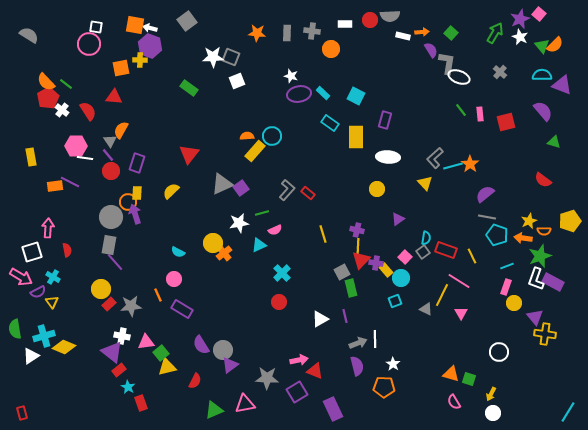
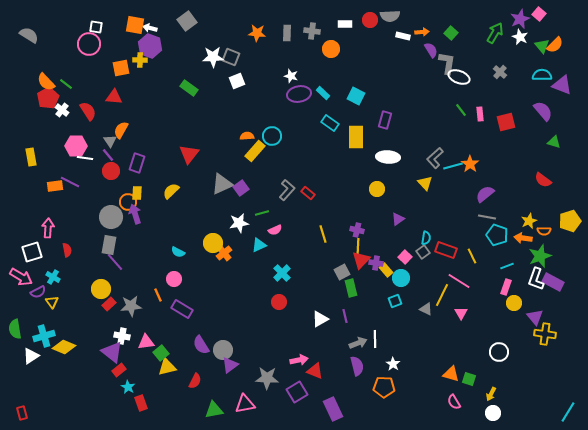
green triangle at (214, 410): rotated 12 degrees clockwise
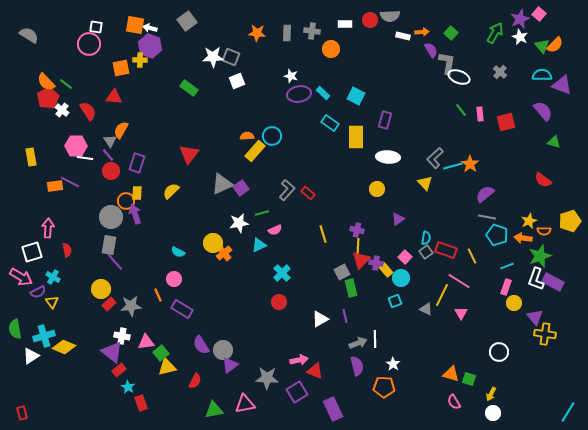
orange circle at (128, 202): moved 2 px left, 1 px up
gray square at (423, 252): moved 3 px right
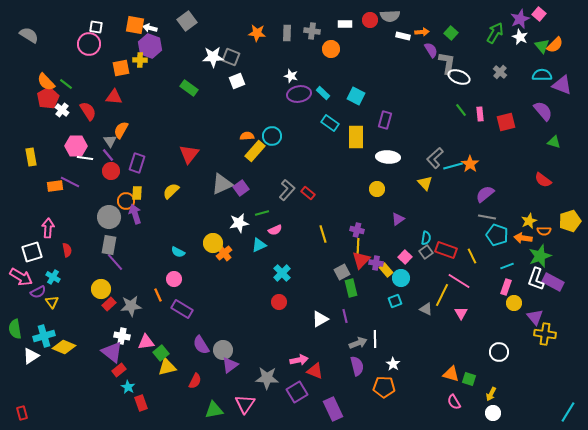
gray circle at (111, 217): moved 2 px left
pink triangle at (245, 404): rotated 45 degrees counterclockwise
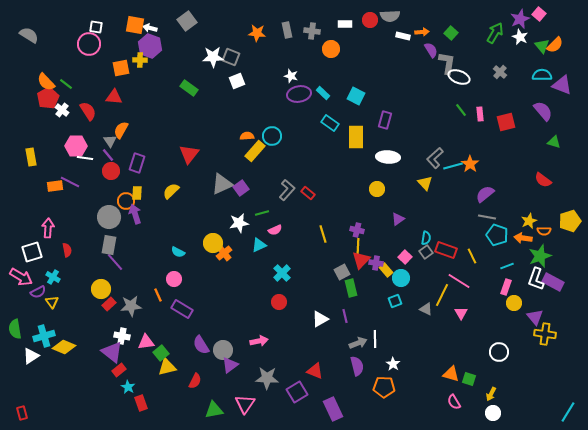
gray rectangle at (287, 33): moved 3 px up; rotated 14 degrees counterclockwise
pink arrow at (299, 360): moved 40 px left, 19 px up
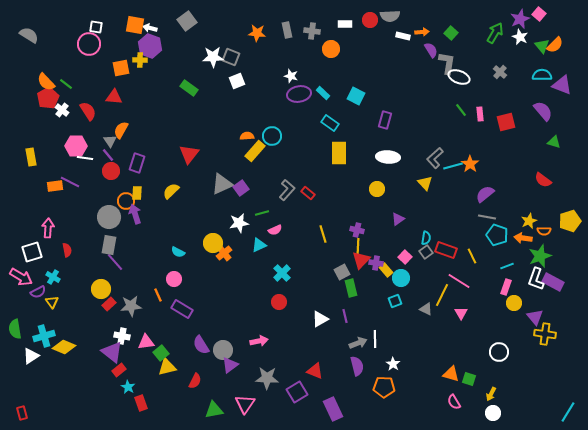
yellow rectangle at (356, 137): moved 17 px left, 16 px down
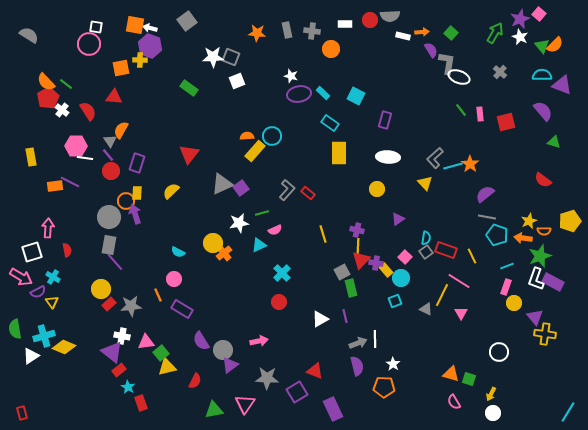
purple semicircle at (201, 345): moved 4 px up
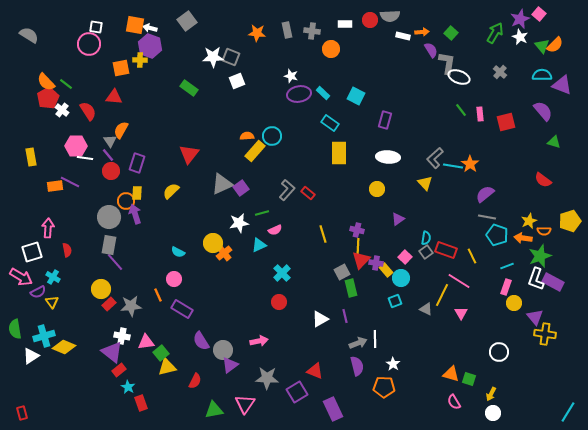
cyan line at (453, 166): rotated 24 degrees clockwise
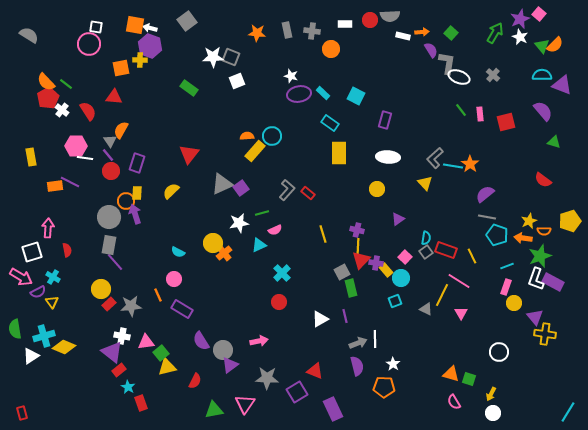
gray cross at (500, 72): moved 7 px left, 3 px down
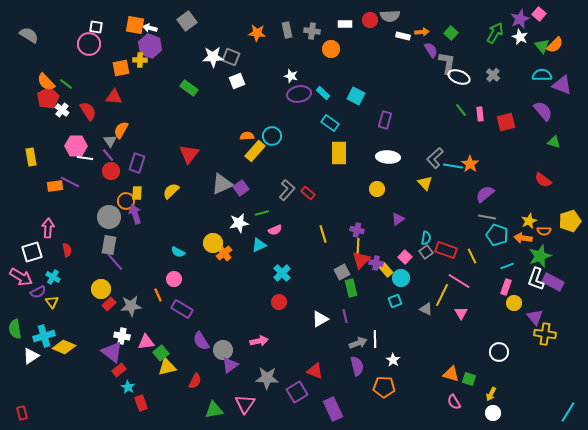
white star at (393, 364): moved 4 px up
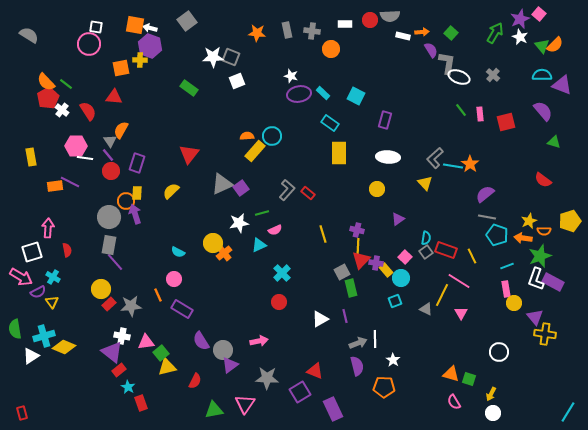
pink rectangle at (506, 287): moved 2 px down; rotated 28 degrees counterclockwise
purple square at (297, 392): moved 3 px right
